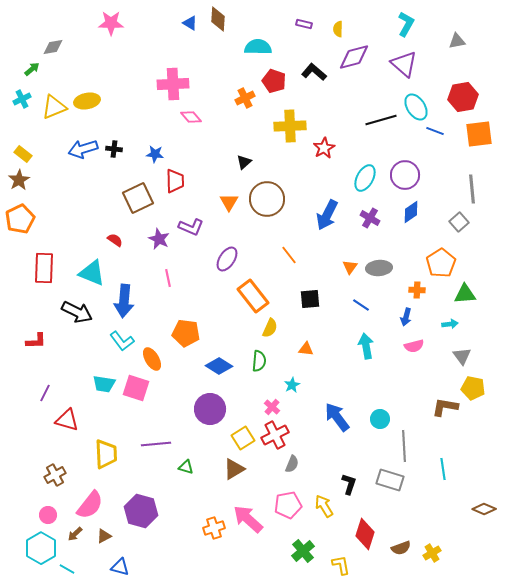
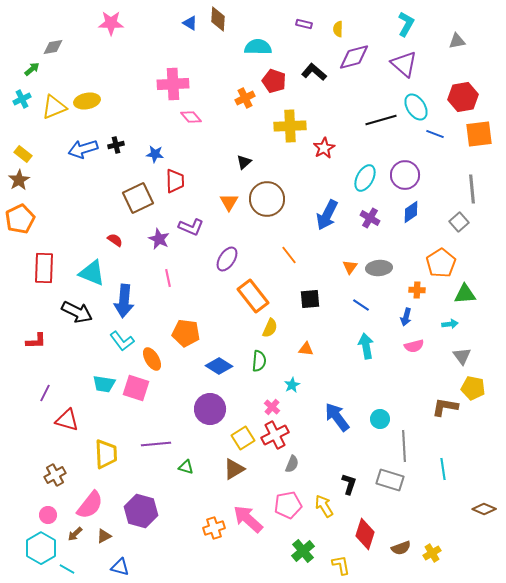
blue line at (435, 131): moved 3 px down
black cross at (114, 149): moved 2 px right, 4 px up; rotated 21 degrees counterclockwise
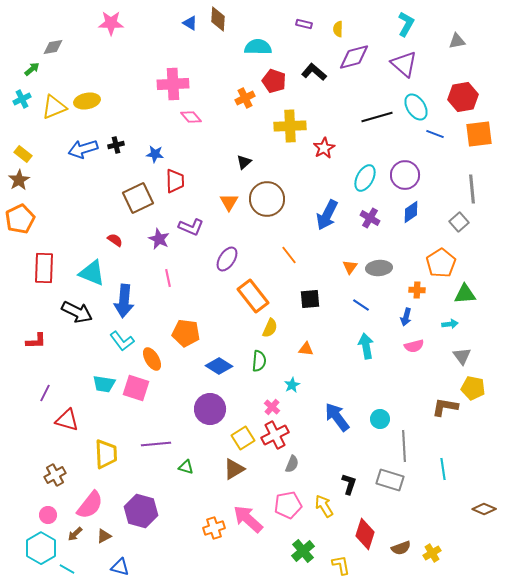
black line at (381, 120): moved 4 px left, 3 px up
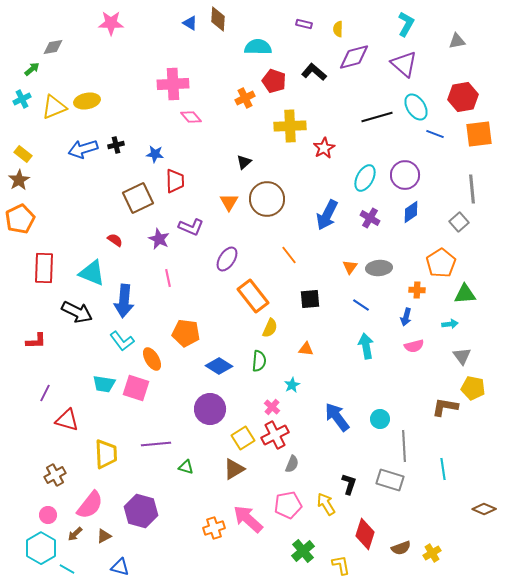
yellow arrow at (324, 506): moved 2 px right, 2 px up
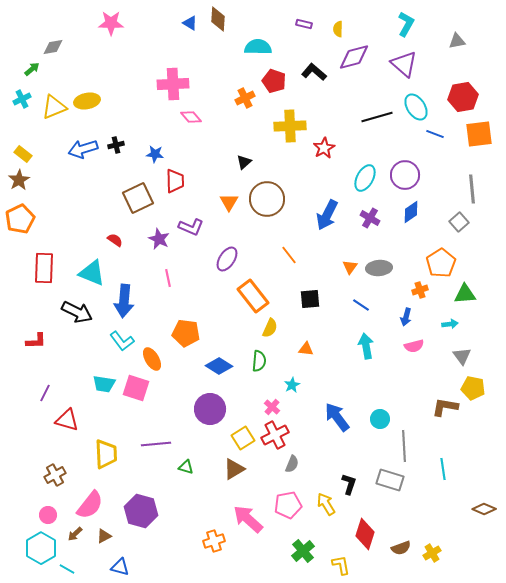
orange cross at (417, 290): moved 3 px right; rotated 21 degrees counterclockwise
orange cross at (214, 528): moved 13 px down
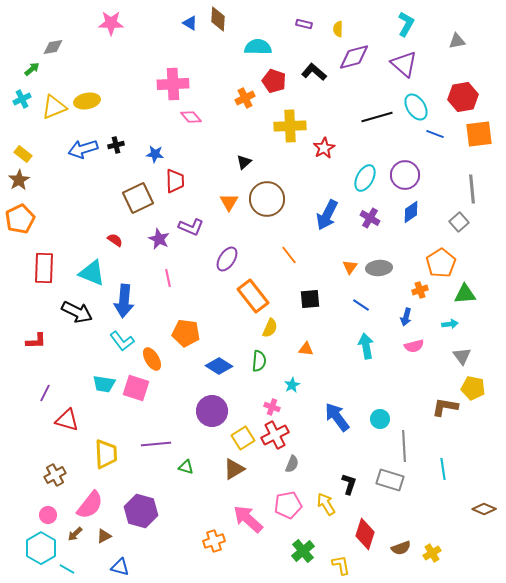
pink cross at (272, 407): rotated 21 degrees counterclockwise
purple circle at (210, 409): moved 2 px right, 2 px down
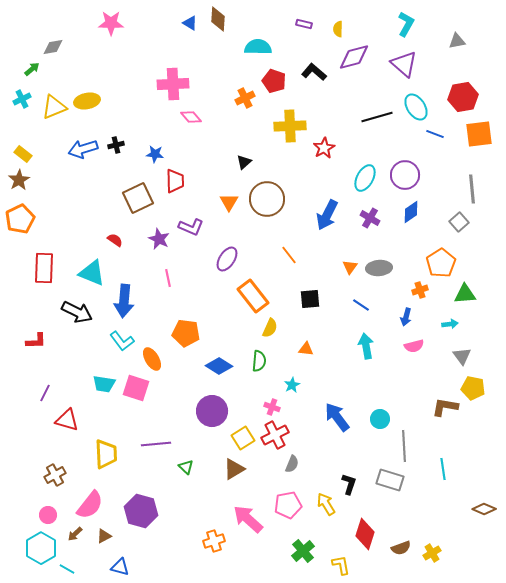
green triangle at (186, 467): rotated 28 degrees clockwise
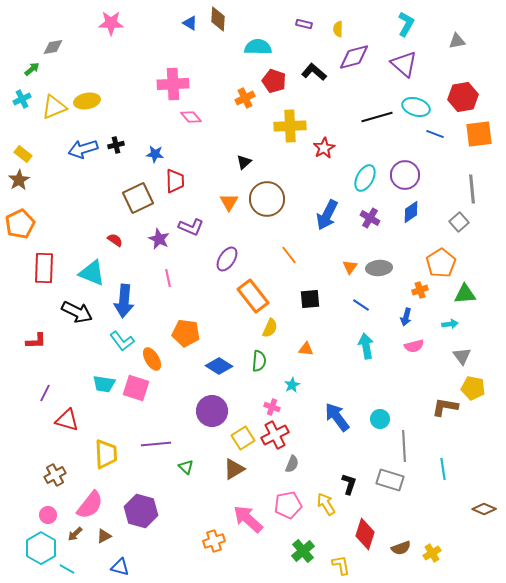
cyan ellipse at (416, 107): rotated 40 degrees counterclockwise
orange pentagon at (20, 219): moved 5 px down
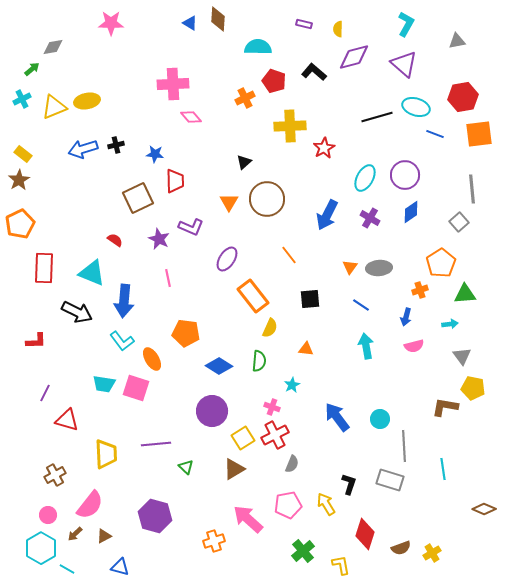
purple hexagon at (141, 511): moved 14 px right, 5 px down
